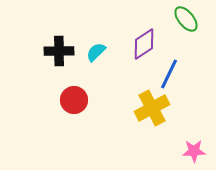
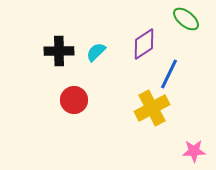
green ellipse: rotated 12 degrees counterclockwise
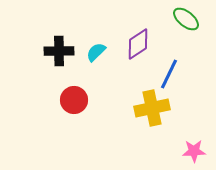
purple diamond: moved 6 px left
yellow cross: rotated 16 degrees clockwise
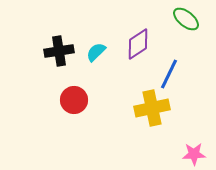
black cross: rotated 8 degrees counterclockwise
pink star: moved 3 px down
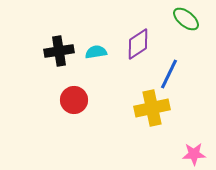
cyan semicircle: rotated 35 degrees clockwise
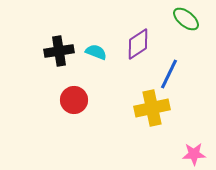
cyan semicircle: rotated 30 degrees clockwise
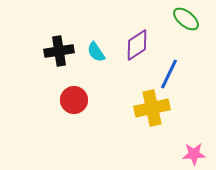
purple diamond: moved 1 px left, 1 px down
cyan semicircle: rotated 145 degrees counterclockwise
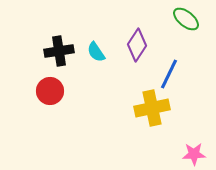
purple diamond: rotated 24 degrees counterclockwise
red circle: moved 24 px left, 9 px up
